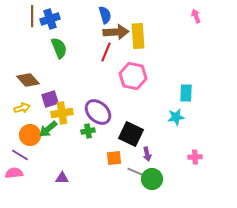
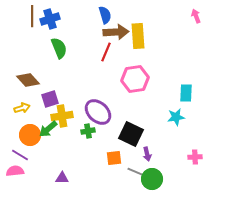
pink hexagon: moved 2 px right, 3 px down; rotated 20 degrees counterclockwise
yellow cross: moved 3 px down
pink semicircle: moved 1 px right, 2 px up
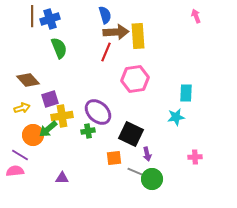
orange circle: moved 3 px right
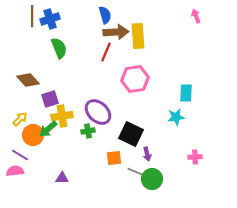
yellow arrow: moved 2 px left, 11 px down; rotated 28 degrees counterclockwise
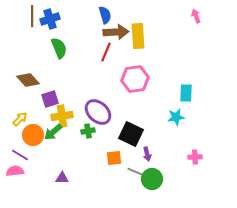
green arrow: moved 5 px right, 3 px down
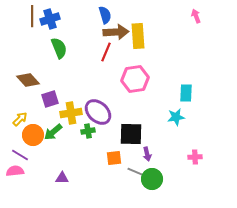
yellow cross: moved 9 px right, 3 px up
black square: rotated 25 degrees counterclockwise
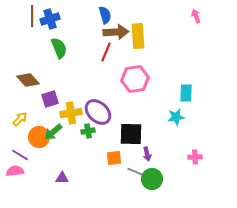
orange circle: moved 6 px right, 2 px down
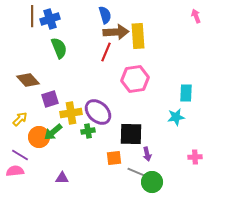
green circle: moved 3 px down
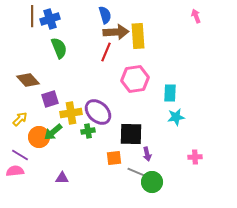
cyan rectangle: moved 16 px left
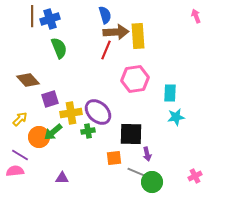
red line: moved 2 px up
pink cross: moved 19 px down; rotated 24 degrees counterclockwise
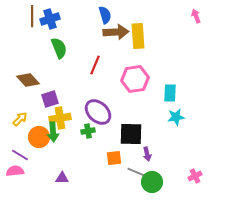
red line: moved 11 px left, 15 px down
yellow cross: moved 11 px left, 5 px down
green arrow: rotated 54 degrees counterclockwise
